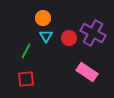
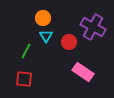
purple cross: moved 6 px up
red circle: moved 4 px down
pink rectangle: moved 4 px left
red square: moved 2 px left; rotated 12 degrees clockwise
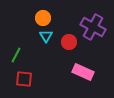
green line: moved 10 px left, 4 px down
pink rectangle: rotated 10 degrees counterclockwise
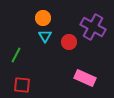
cyan triangle: moved 1 px left
pink rectangle: moved 2 px right, 6 px down
red square: moved 2 px left, 6 px down
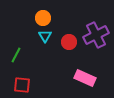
purple cross: moved 3 px right, 8 px down; rotated 35 degrees clockwise
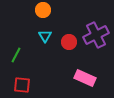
orange circle: moved 8 px up
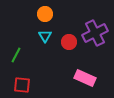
orange circle: moved 2 px right, 4 px down
purple cross: moved 1 px left, 2 px up
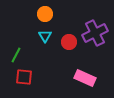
red square: moved 2 px right, 8 px up
